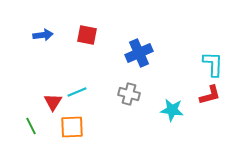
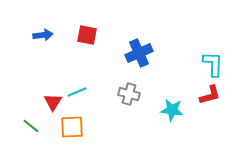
green line: rotated 24 degrees counterclockwise
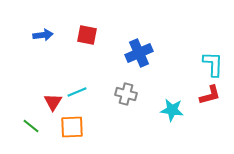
gray cross: moved 3 px left
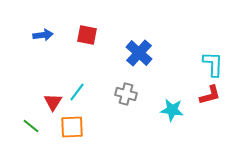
blue cross: rotated 24 degrees counterclockwise
cyan line: rotated 30 degrees counterclockwise
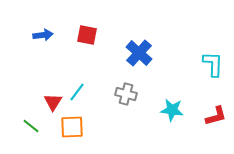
red L-shape: moved 6 px right, 21 px down
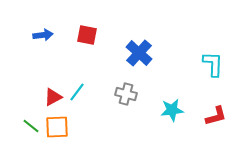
red triangle: moved 5 px up; rotated 30 degrees clockwise
cyan star: rotated 15 degrees counterclockwise
orange square: moved 15 px left
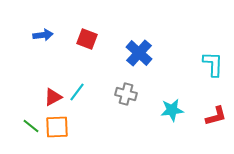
red square: moved 4 px down; rotated 10 degrees clockwise
